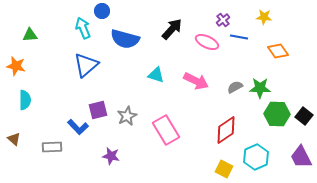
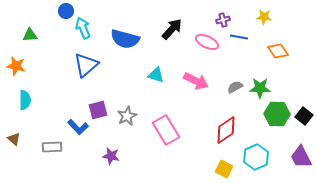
blue circle: moved 36 px left
purple cross: rotated 24 degrees clockwise
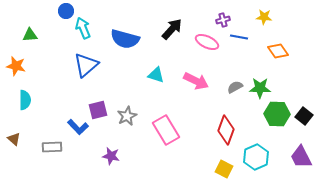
red diamond: rotated 36 degrees counterclockwise
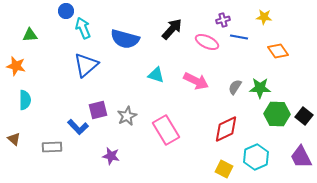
gray semicircle: rotated 28 degrees counterclockwise
red diamond: moved 1 px up; rotated 44 degrees clockwise
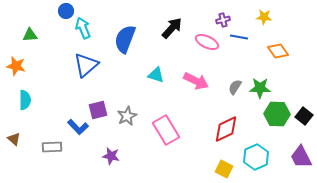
black arrow: moved 1 px up
blue semicircle: rotated 96 degrees clockwise
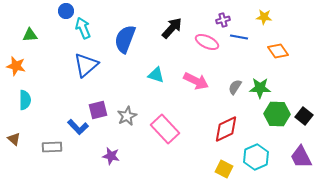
pink rectangle: moved 1 px left, 1 px up; rotated 12 degrees counterclockwise
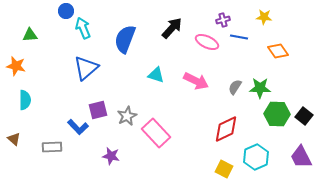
blue triangle: moved 3 px down
pink rectangle: moved 9 px left, 4 px down
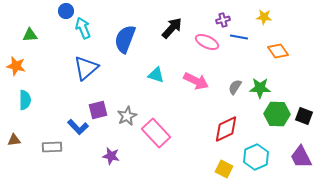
black square: rotated 18 degrees counterclockwise
brown triangle: moved 1 px down; rotated 48 degrees counterclockwise
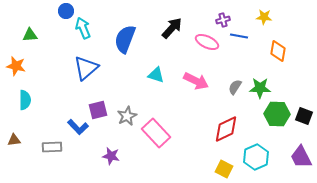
blue line: moved 1 px up
orange diamond: rotated 45 degrees clockwise
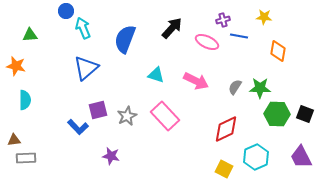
black square: moved 1 px right, 2 px up
pink rectangle: moved 9 px right, 17 px up
gray rectangle: moved 26 px left, 11 px down
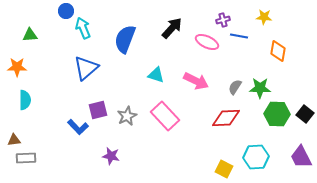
orange star: moved 1 px right, 1 px down; rotated 12 degrees counterclockwise
black square: rotated 18 degrees clockwise
red diamond: moved 11 px up; rotated 24 degrees clockwise
cyan hexagon: rotated 20 degrees clockwise
